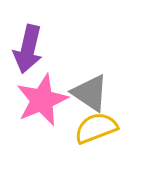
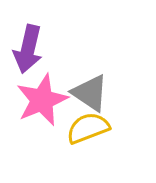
yellow semicircle: moved 8 px left
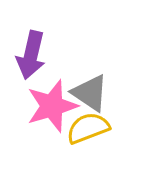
purple arrow: moved 3 px right, 6 px down
pink star: moved 10 px right, 6 px down; rotated 6 degrees clockwise
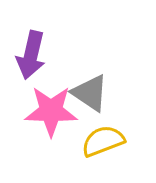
pink star: moved 1 px left, 5 px down; rotated 18 degrees clockwise
yellow semicircle: moved 15 px right, 13 px down
